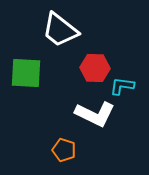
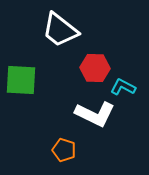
green square: moved 5 px left, 7 px down
cyan L-shape: moved 1 px right, 1 px down; rotated 20 degrees clockwise
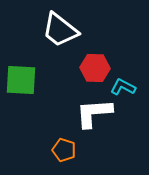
white L-shape: moved 1 px left, 1 px up; rotated 150 degrees clockwise
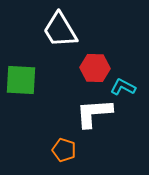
white trapezoid: rotated 21 degrees clockwise
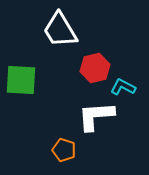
red hexagon: rotated 16 degrees counterclockwise
white L-shape: moved 2 px right, 3 px down
